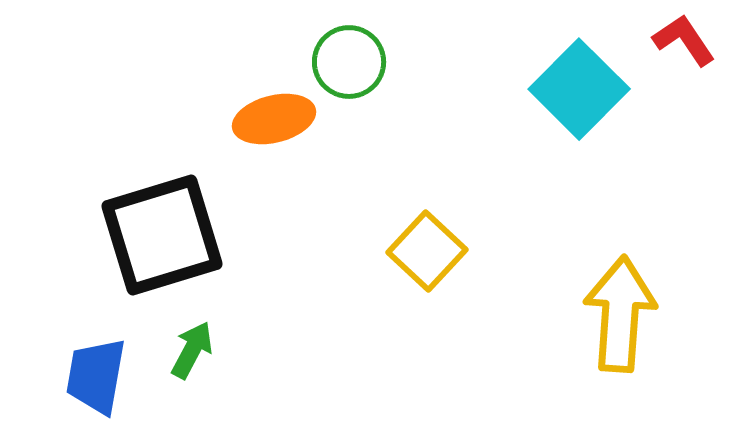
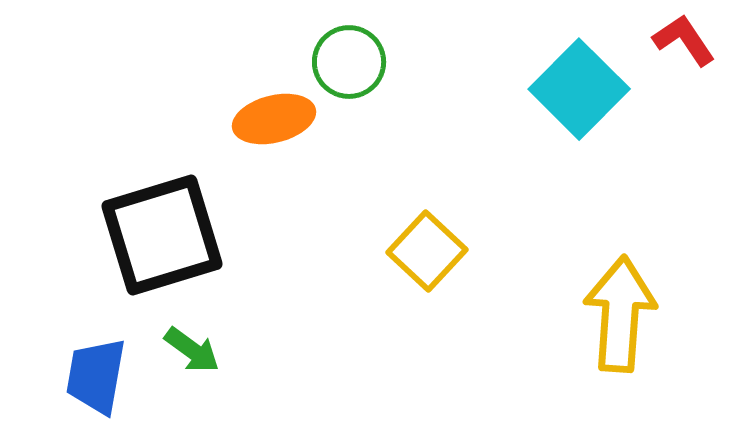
green arrow: rotated 98 degrees clockwise
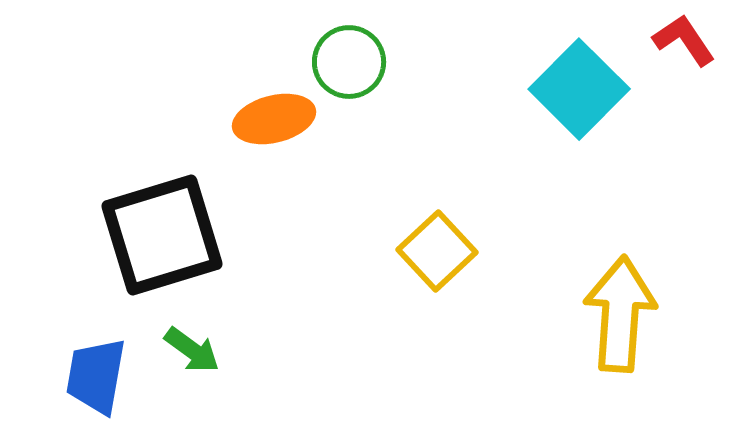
yellow square: moved 10 px right; rotated 4 degrees clockwise
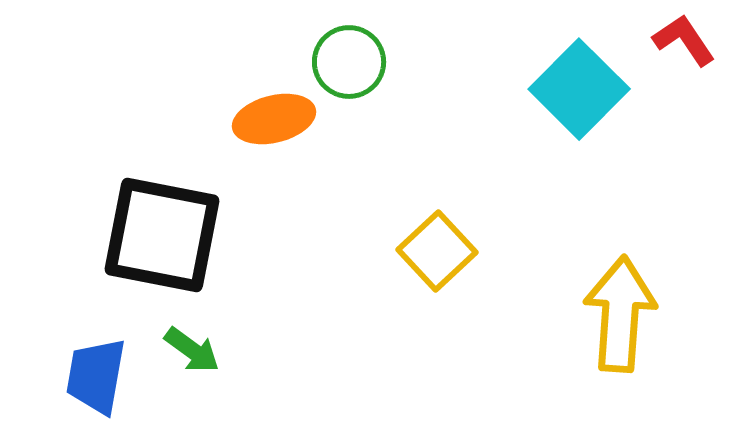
black square: rotated 28 degrees clockwise
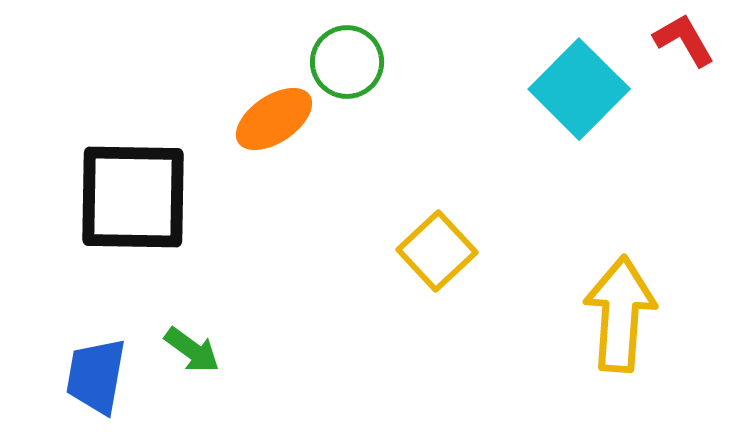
red L-shape: rotated 4 degrees clockwise
green circle: moved 2 px left
orange ellipse: rotated 20 degrees counterclockwise
black square: moved 29 px left, 38 px up; rotated 10 degrees counterclockwise
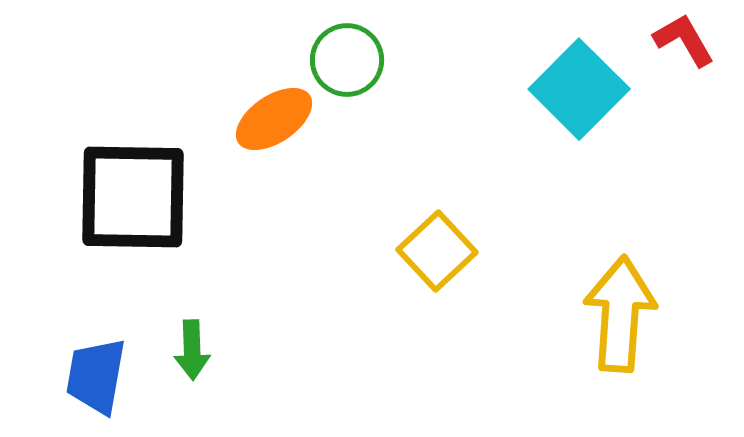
green circle: moved 2 px up
green arrow: rotated 52 degrees clockwise
